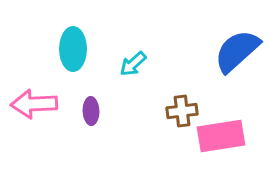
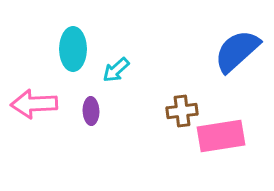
cyan arrow: moved 17 px left, 6 px down
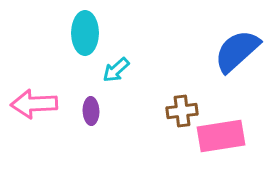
cyan ellipse: moved 12 px right, 16 px up
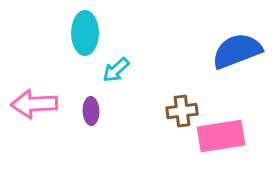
blue semicircle: rotated 21 degrees clockwise
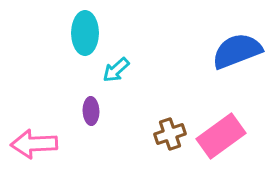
pink arrow: moved 40 px down
brown cross: moved 12 px left, 23 px down; rotated 12 degrees counterclockwise
pink rectangle: rotated 27 degrees counterclockwise
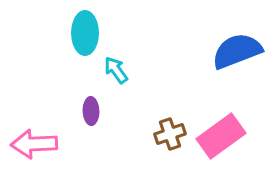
cyan arrow: rotated 96 degrees clockwise
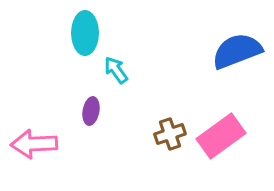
purple ellipse: rotated 12 degrees clockwise
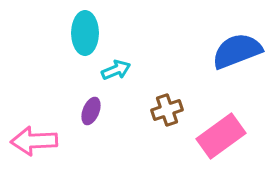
cyan arrow: rotated 104 degrees clockwise
purple ellipse: rotated 12 degrees clockwise
brown cross: moved 3 px left, 24 px up
pink arrow: moved 3 px up
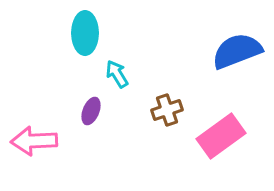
cyan arrow: moved 1 px right, 4 px down; rotated 100 degrees counterclockwise
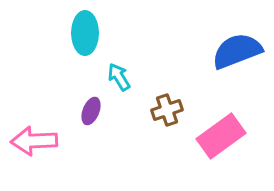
cyan arrow: moved 2 px right, 3 px down
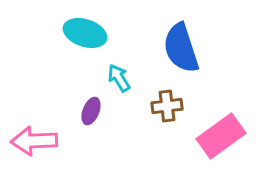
cyan ellipse: rotated 72 degrees counterclockwise
blue semicircle: moved 56 px left, 3 px up; rotated 87 degrees counterclockwise
cyan arrow: moved 1 px down
brown cross: moved 4 px up; rotated 12 degrees clockwise
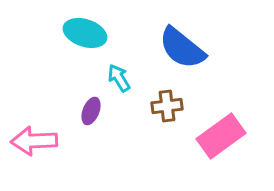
blue semicircle: moved 1 px right; rotated 33 degrees counterclockwise
